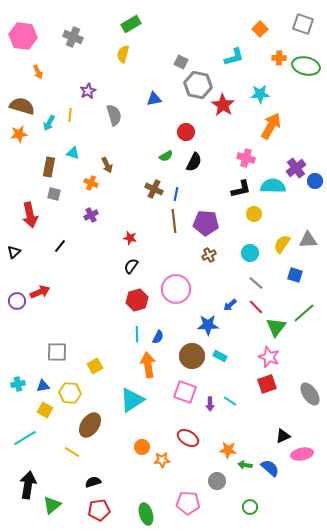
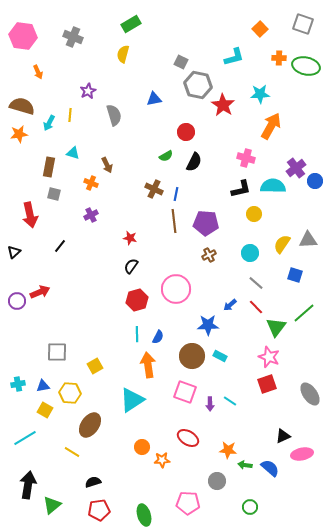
green ellipse at (146, 514): moved 2 px left, 1 px down
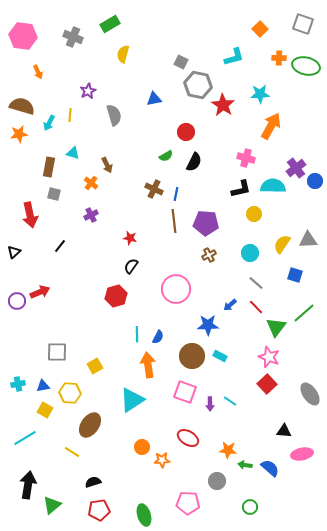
green rectangle at (131, 24): moved 21 px left
orange cross at (91, 183): rotated 16 degrees clockwise
red hexagon at (137, 300): moved 21 px left, 4 px up
red square at (267, 384): rotated 24 degrees counterclockwise
black triangle at (283, 436): moved 1 px right, 5 px up; rotated 28 degrees clockwise
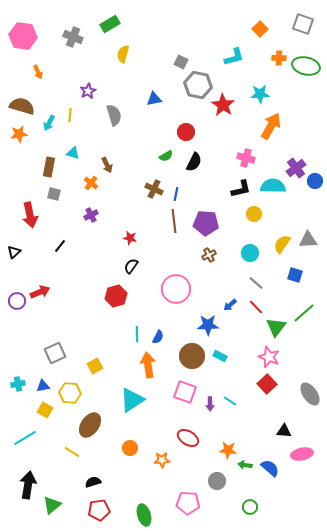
gray square at (57, 352): moved 2 px left, 1 px down; rotated 25 degrees counterclockwise
orange circle at (142, 447): moved 12 px left, 1 px down
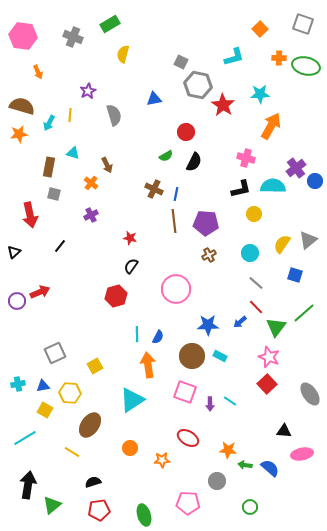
gray triangle at (308, 240): rotated 36 degrees counterclockwise
blue arrow at (230, 305): moved 10 px right, 17 px down
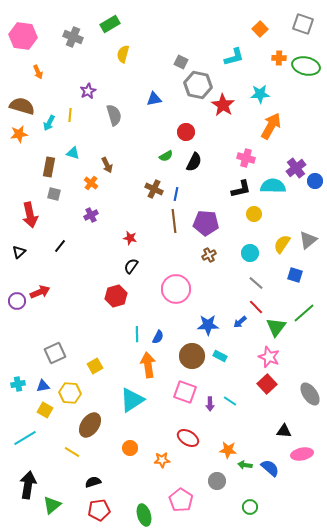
black triangle at (14, 252): moved 5 px right
pink pentagon at (188, 503): moved 7 px left, 3 px up; rotated 30 degrees clockwise
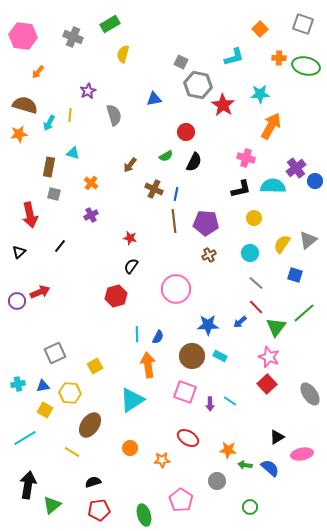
orange arrow at (38, 72): rotated 64 degrees clockwise
brown semicircle at (22, 106): moved 3 px right, 1 px up
brown arrow at (107, 165): moved 23 px right; rotated 63 degrees clockwise
yellow circle at (254, 214): moved 4 px down
black triangle at (284, 431): moved 7 px left, 6 px down; rotated 35 degrees counterclockwise
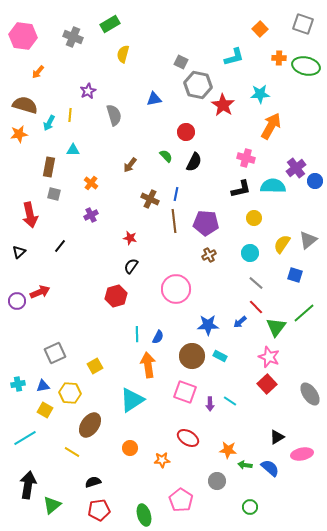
cyan triangle at (73, 153): moved 3 px up; rotated 16 degrees counterclockwise
green semicircle at (166, 156): rotated 104 degrees counterclockwise
brown cross at (154, 189): moved 4 px left, 10 px down
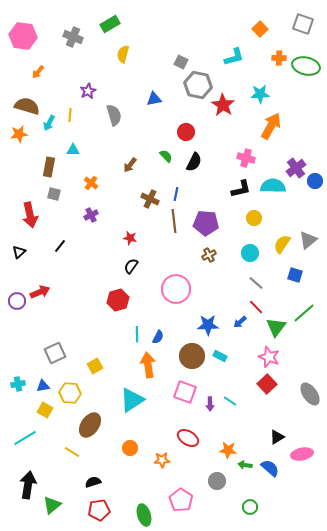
brown semicircle at (25, 105): moved 2 px right, 1 px down
red hexagon at (116, 296): moved 2 px right, 4 px down
